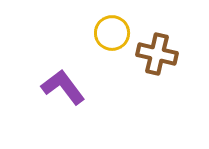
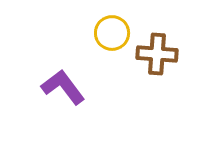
brown cross: rotated 9 degrees counterclockwise
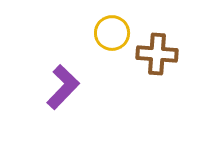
purple L-shape: rotated 81 degrees clockwise
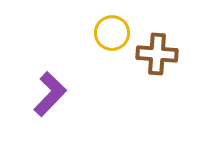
purple L-shape: moved 13 px left, 7 px down
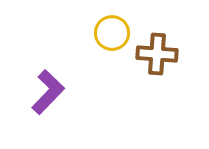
purple L-shape: moved 2 px left, 2 px up
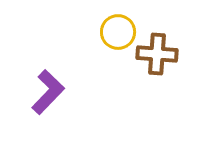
yellow circle: moved 6 px right, 1 px up
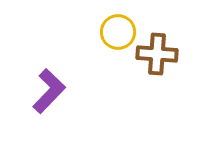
purple L-shape: moved 1 px right, 1 px up
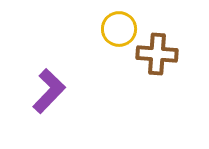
yellow circle: moved 1 px right, 3 px up
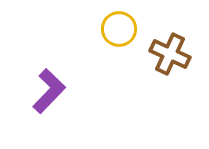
brown cross: moved 13 px right; rotated 21 degrees clockwise
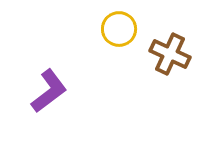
purple L-shape: rotated 9 degrees clockwise
